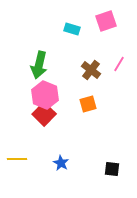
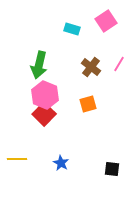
pink square: rotated 15 degrees counterclockwise
brown cross: moved 3 px up
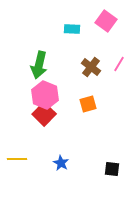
pink square: rotated 20 degrees counterclockwise
cyan rectangle: rotated 14 degrees counterclockwise
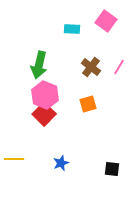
pink line: moved 3 px down
yellow line: moved 3 px left
blue star: rotated 21 degrees clockwise
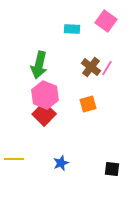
pink line: moved 12 px left, 1 px down
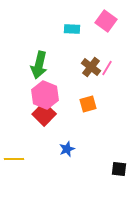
blue star: moved 6 px right, 14 px up
black square: moved 7 px right
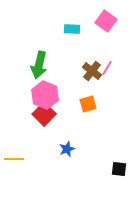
brown cross: moved 1 px right, 4 px down
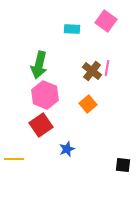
pink line: rotated 21 degrees counterclockwise
orange square: rotated 24 degrees counterclockwise
red square: moved 3 px left, 11 px down; rotated 10 degrees clockwise
black square: moved 4 px right, 4 px up
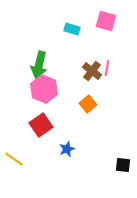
pink square: rotated 20 degrees counterclockwise
cyan rectangle: rotated 14 degrees clockwise
pink hexagon: moved 1 px left, 6 px up
yellow line: rotated 36 degrees clockwise
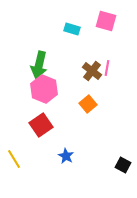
blue star: moved 1 px left, 7 px down; rotated 21 degrees counterclockwise
yellow line: rotated 24 degrees clockwise
black square: rotated 21 degrees clockwise
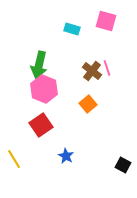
pink line: rotated 28 degrees counterclockwise
